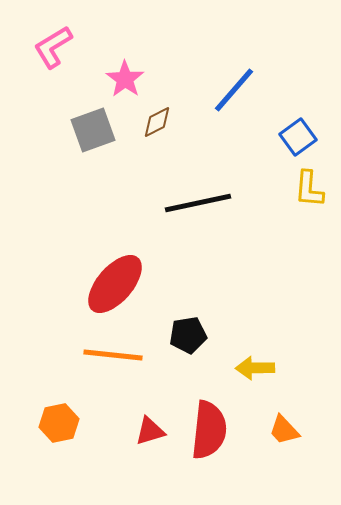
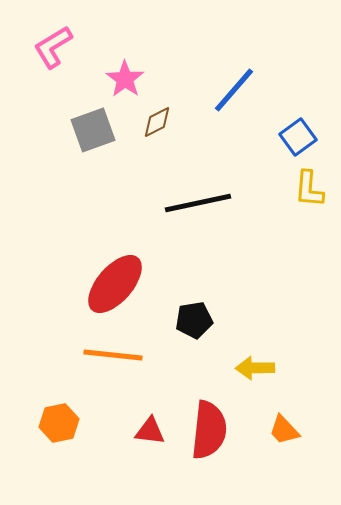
black pentagon: moved 6 px right, 15 px up
red triangle: rotated 24 degrees clockwise
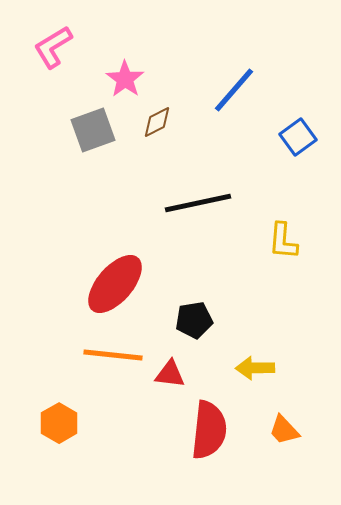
yellow L-shape: moved 26 px left, 52 px down
orange hexagon: rotated 18 degrees counterclockwise
red triangle: moved 20 px right, 57 px up
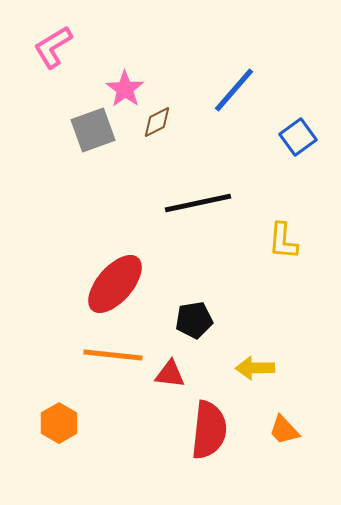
pink star: moved 10 px down
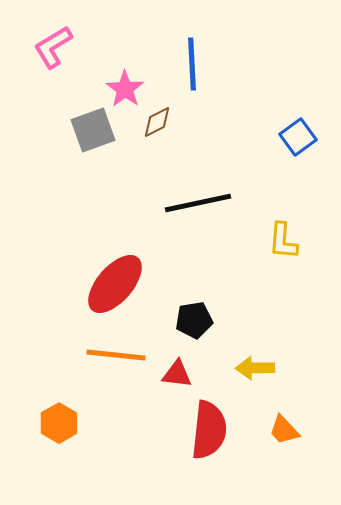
blue line: moved 42 px left, 26 px up; rotated 44 degrees counterclockwise
orange line: moved 3 px right
red triangle: moved 7 px right
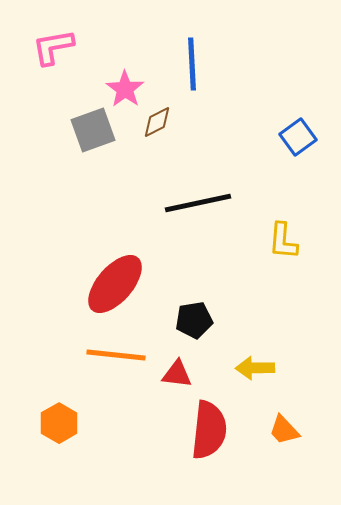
pink L-shape: rotated 21 degrees clockwise
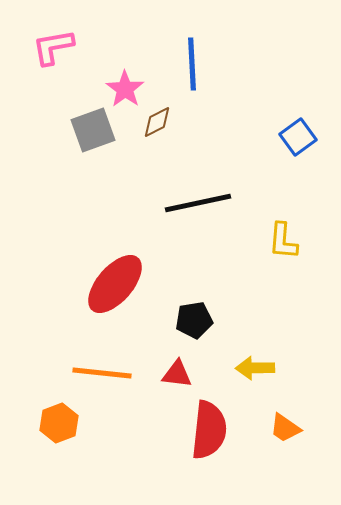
orange line: moved 14 px left, 18 px down
orange hexagon: rotated 9 degrees clockwise
orange trapezoid: moved 1 px right, 2 px up; rotated 12 degrees counterclockwise
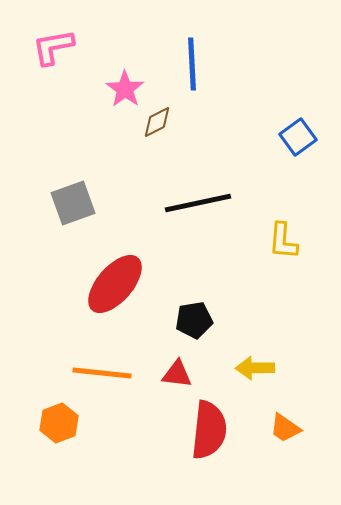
gray square: moved 20 px left, 73 px down
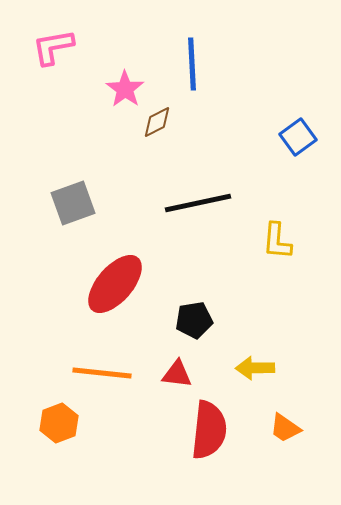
yellow L-shape: moved 6 px left
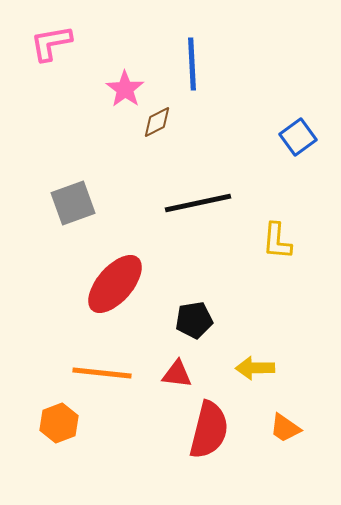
pink L-shape: moved 2 px left, 4 px up
red semicircle: rotated 8 degrees clockwise
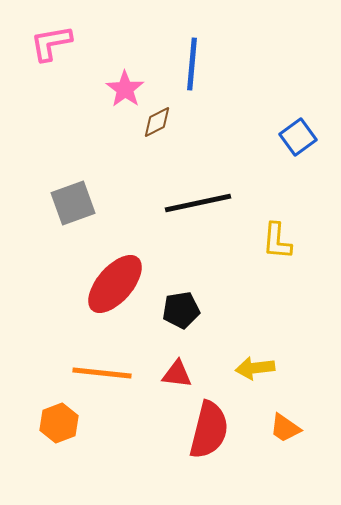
blue line: rotated 8 degrees clockwise
black pentagon: moved 13 px left, 10 px up
yellow arrow: rotated 6 degrees counterclockwise
